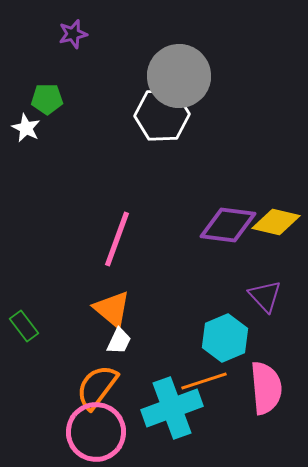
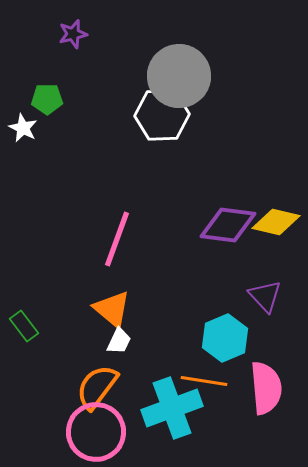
white star: moved 3 px left
orange line: rotated 27 degrees clockwise
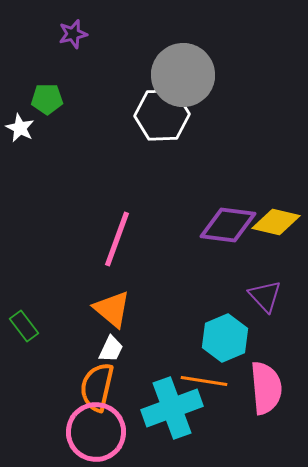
gray circle: moved 4 px right, 1 px up
white star: moved 3 px left
white trapezoid: moved 8 px left, 8 px down
orange semicircle: rotated 24 degrees counterclockwise
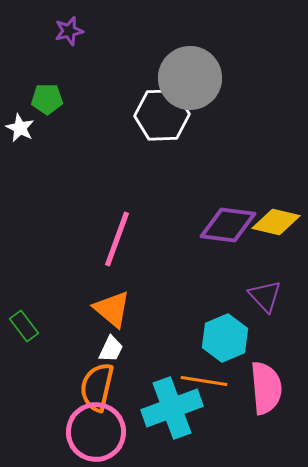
purple star: moved 4 px left, 3 px up
gray circle: moved 7 px right, 3 px down
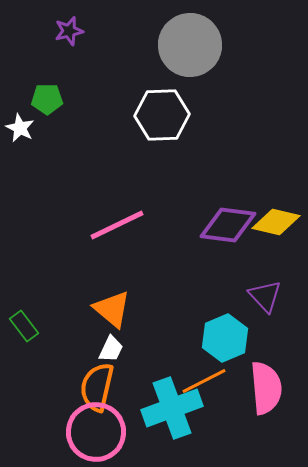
gray circle: moved 33 px up
pink line: moved 14 px up; rotated 44 degrees clockwise
orange line: rotated 36 degrees counterclockwise
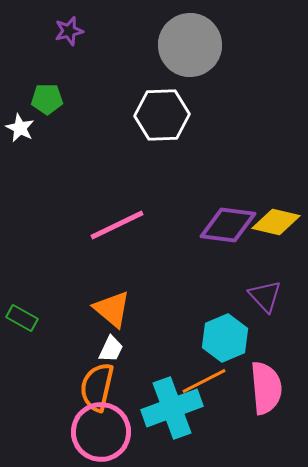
green rectangle: moved 2 px left, 8 px up; rotated 24 degrees counterclockwise
pink circle: moved 5 px right
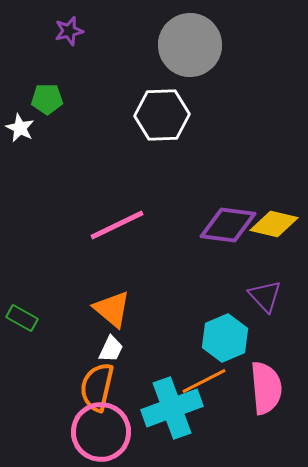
yellow diamond: moved 2 px left, 2 px down
